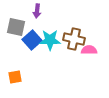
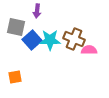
brown cross: rotated 10 degrees clockwise
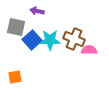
purple arrow: rotated 96 degrees clockwise
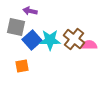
purple arrow: moved 7 px left
brown cross: rotated 15 degrees clockwise
pink semicircle: moved 5 px up
orange square: moved 7 px right, 11 px up
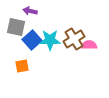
brown cross: rotated 20 degrees clockwise
